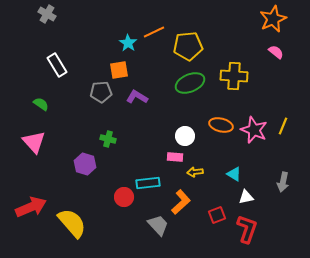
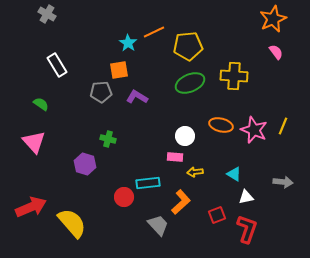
pink semicircle: rotated 14 degrees clockwise
gray arrow: rotated 96 degrees counterclockwise
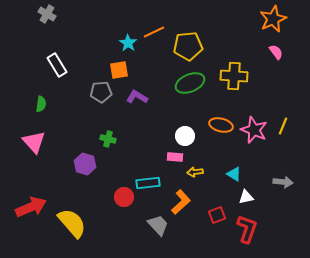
green semicircle: rotated 63 degrees clockwise
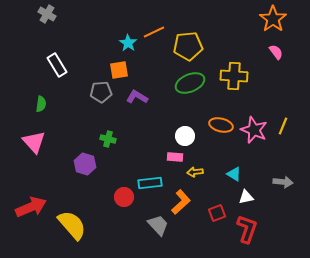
orange star: rotated 12 degrees counterclockwise
cyan rectangle: moved 2 px right
red square: moved 2 px up
yellow semicircle: moved 2 px down
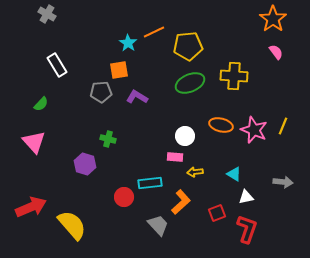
green semicircle: rotated 35 degrees clockwise
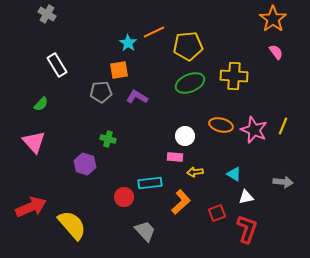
gray trapezoid: moved 13 px left, 6 px down
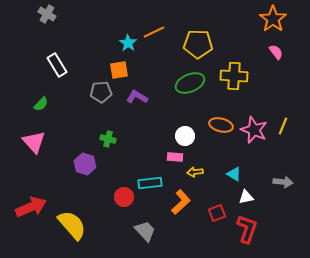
yellow pentagon: moved 10 px right, 2 px up; rotated 8 degrees clockwise
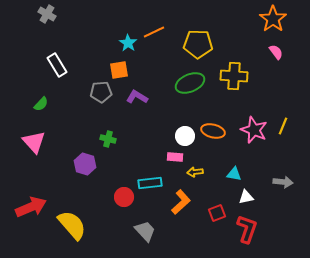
orange ellipse: moved 8 px left, 6 px down
cyan triangle: rotated 21 degrees counterclockwise
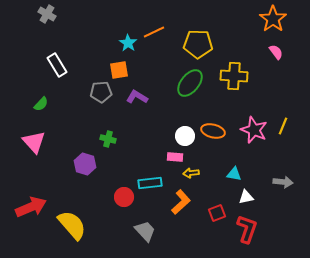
green ellipse: rotated 28 degrees counterclockwise
yellow arrow: moved 4 px left, 1 px down
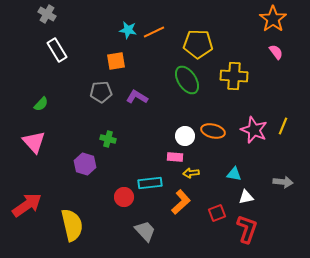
cyan star: moved 13 px up; rotated 24 degrees counterclockwise
white rectangle: moved 15 px up
orange square: moved 3 px left, 9 px up
green ellipse: moved 3 px left, 3 px up; rotated 72 degrees counterclockwise
red arrow: moved 4 px left, 2 px up; rotated 12 degrees counterclockwise
yellow semicircle: rotated 28 degrees clockwise
